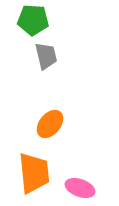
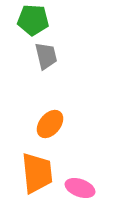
orange trapezoid: moved 3 px right
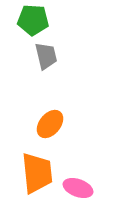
pink ellipse: moved 2 px left
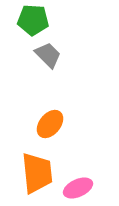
gray trapezoid: moved 2 px right, 1 px up; rotated 32 degrees counterclockwise
pink ellipse: rotated 44 degrees counterclockwise
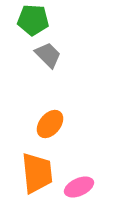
pink ellipse: moved 1 px right, 1 px up
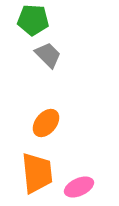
orange ellipse: moved 4 px left, 1 px up
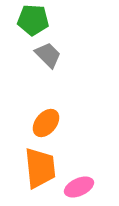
orange trapezoid: moved 3 px right, 5 px up
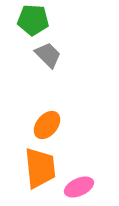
orange ellipse: moved 1 px right, 2 px down
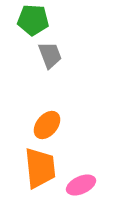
gray trapezoid: moved 2 px right; rotated 24 degrees clockwise
pink ellipse: moved 2 px right, 2 px up
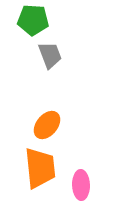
pink ellipse: rotated 68 degrees counterclockwise
